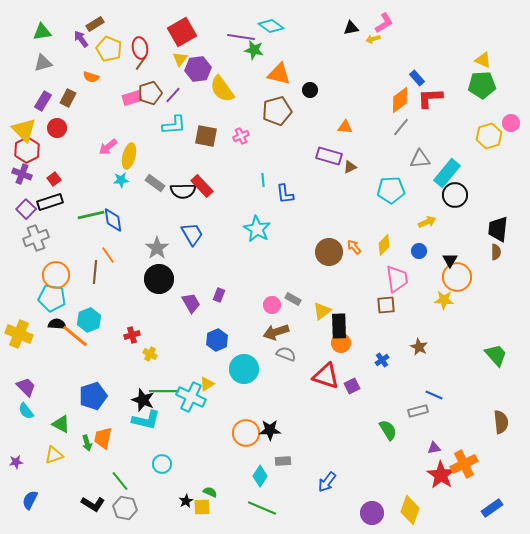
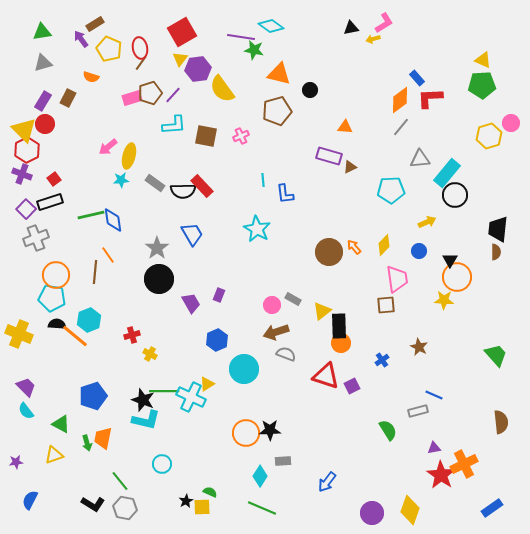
red circle at (57, 128): moved 12 px left, 4 px up
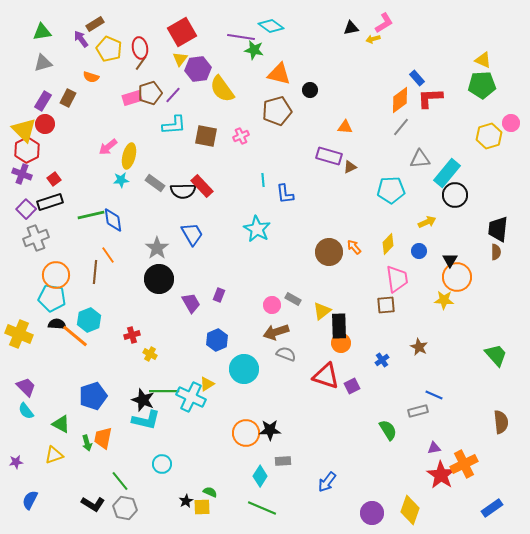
yellow diamond at (384, 245): moved 4 px right, 1 px up
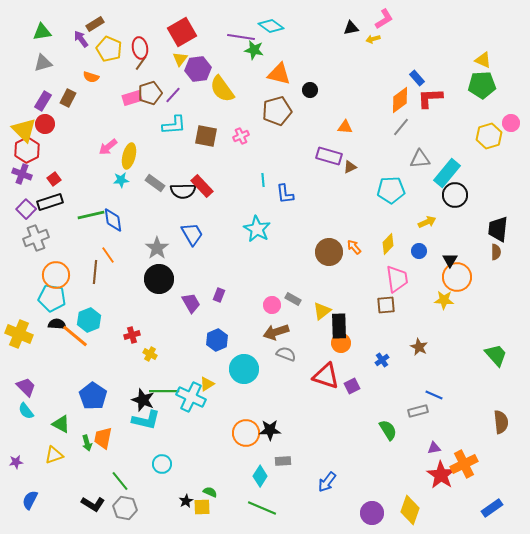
pink L-shape at (384, 23): moved 4 px up
blue pentagon at (93, 396): rotated 20 degrees counterclockwise
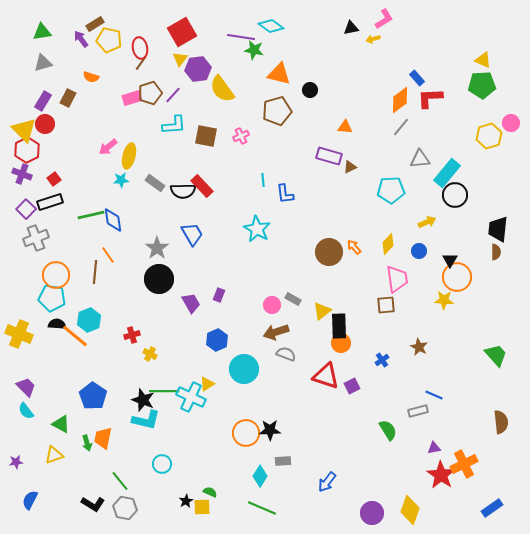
yellow pentagon at (109, 49): moved 9 px up; rotated 10 degrees counterclockwise
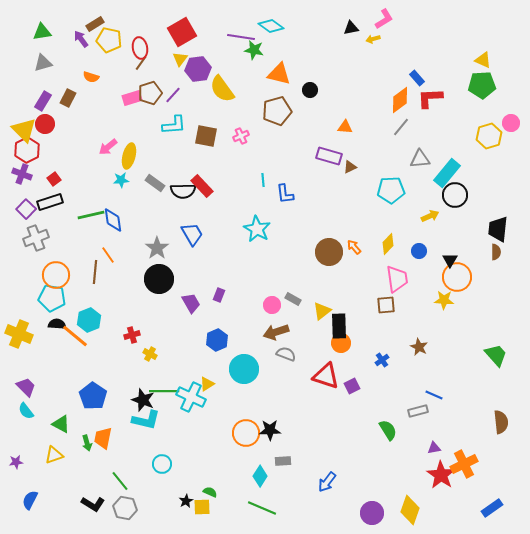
yellow arrow at (427, 222): moved 3 px right, 6 px up
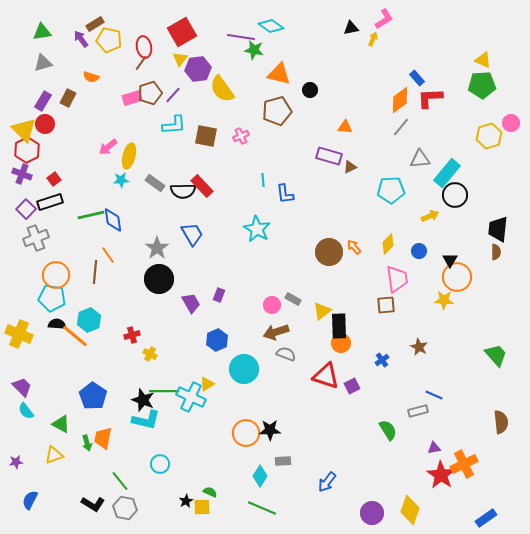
yellow arrow at (373, 39): rotated 128 degrees clockwise
red ellipse at (140, 48): moved 4 px right, 1 px up
purple trapezoid at (26, 387): moved 4 px left
cyan circle at (162, 464): moved 2 px left
blue rectangle at (492, 508): moved 6 px left, 10 px down
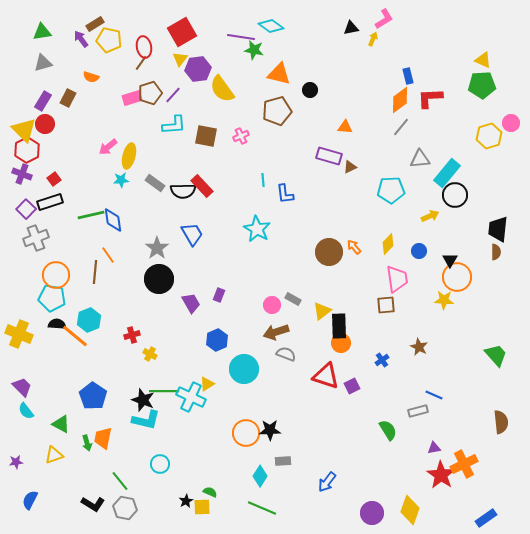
blue rectangle at (417, 78): moved 9 px left, 2 px up; rotated 28 degrees clockwise
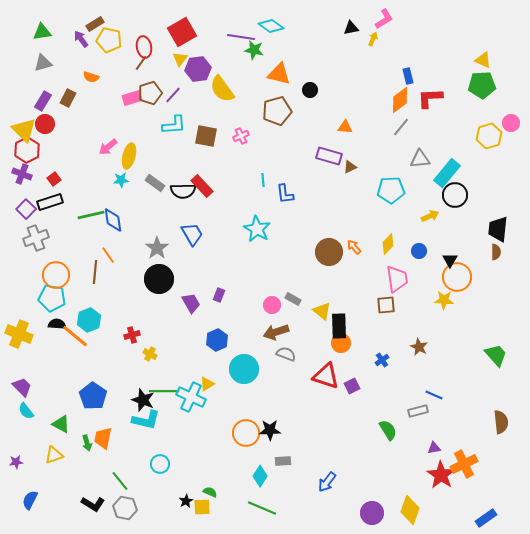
yellow triangle at (322, 311): rotated 42 degrees counterclockwise
